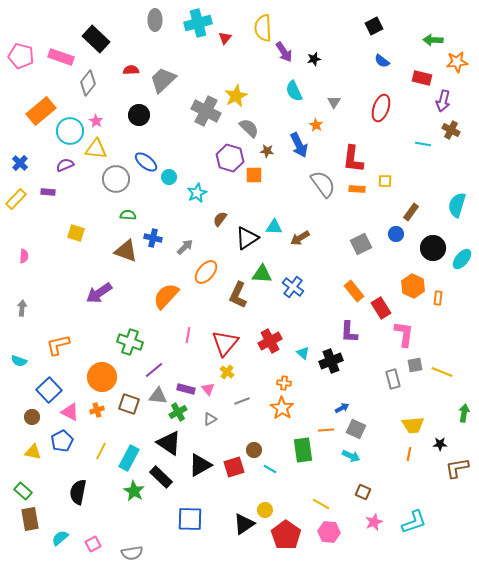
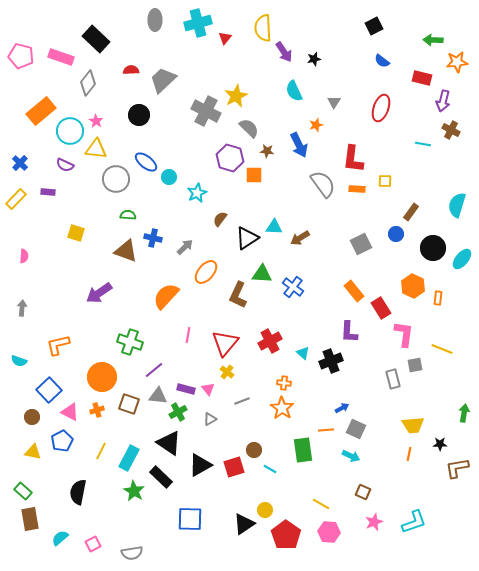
orange star at (316, 125): rotated 24 degrees clockwise
purple semicircle at (65, 165): rotated 132 degrees counterclockwise
yellow line at (442, 372): moved 23 px up
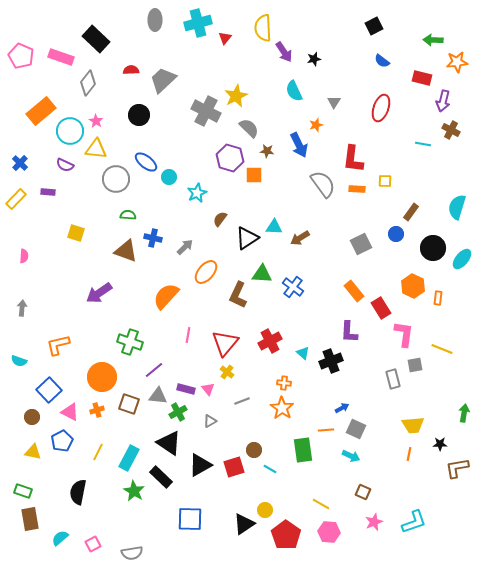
pink pentagon at (21, 56): rotated 10 degrees clockwise
cyan semicircle at (457, 205): moved 2 px down
gray triangle at (210, 419): moved 2 px down
yellow line at (101, 451): moved 3 px left, 1 px down
green rectangle at (23, 491): rotated 24 degrees counterclockwise
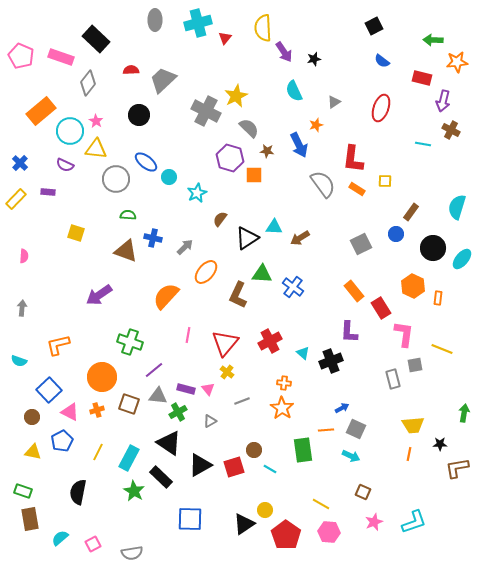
gray triangle at (334, 102): rotated 24 degrees clockwise
orange rectangle at (357, 189): rotated 28 degrees clockwise
purple arrow at (99, 293): moved 2 px down
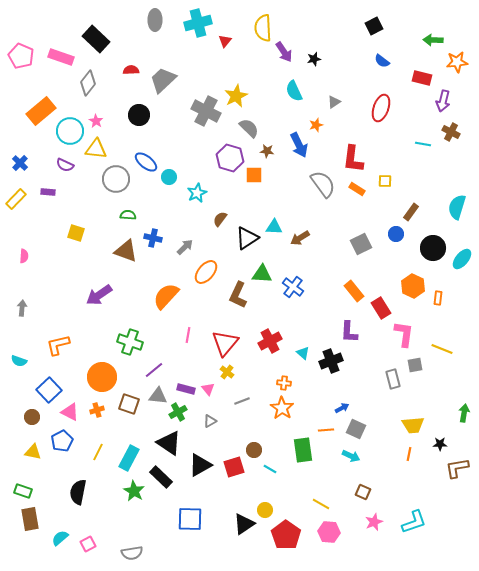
red triangle at (225, 38): moved 3 px down
brown cross at (451, 130): moved 2 px down
pink square at (93, 544): moved 5 px left
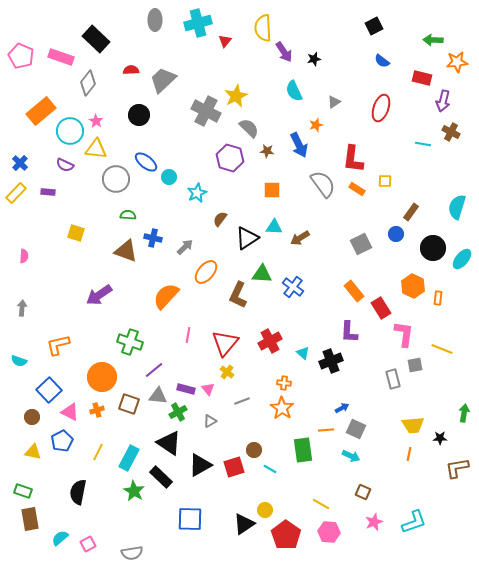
orange square at (254, 175): moved 18 px right, 15 px down
yellow rectangle at (16, 199): moved 6 px up
black star at (440, 444): moved 6 px up
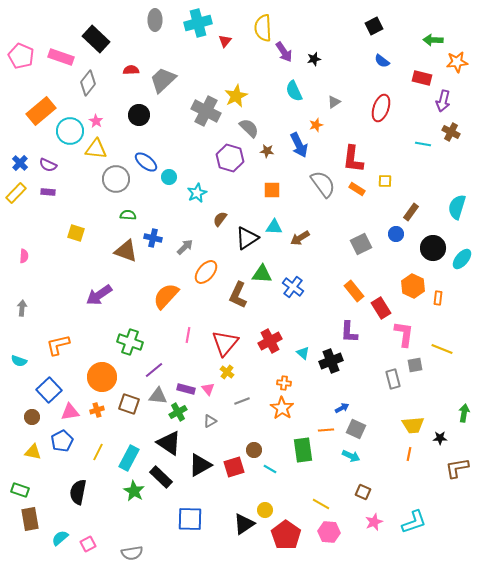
purple semicircle at (65, 165): moved 17 px left
pink triangle at (70, 412): rotated 36 degrees counterclockwise
green rectangle at (23, 491): moved 3 px left, 1 px up
